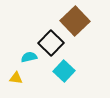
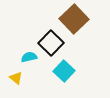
brown square: moved 1 px left, 2 px up
yellow triangle: rotated 32 degrees clockwise
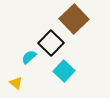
cyan semicircle: rotated 28 degrees counterclockwise
yellow triangle: moved 5 px down
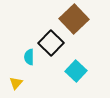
cyan semicircle: rotated 49 degrees counterclockwise
cyan square: moved 12 px right
yellow triangle: rotated 32 degrees clockwise
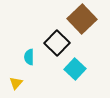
brown square: moved 8 px right
black square: moved 6 px right
cyan square: moved 1 px left, 2 px up
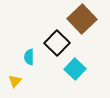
yellow triangle: moved 1 px left, 2 px up
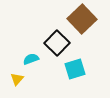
cyan semicircle: moved 2 px right, 2 px down; rotated 70 degrees clockwise
cyan square: rotated 30 degrees clockwise
yellow triangle: moved 2 px right, 2 px up
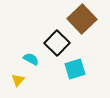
cyan semicircle: rotated 49 degrees clockwise
yellow triangle: moved 1 px right, 1 px down
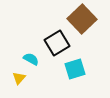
black square: rotated 15 degrees clockwise
yellow triangle: moved 1 px right, 2 px up
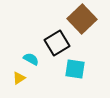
cyan square: rotated 25 degrees clockwise
yellow triangle: rotated 16 degrees clockwise
